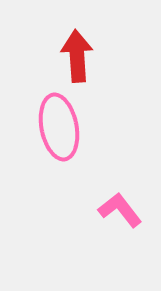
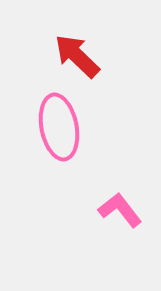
red arrow: rotated 42 degrees counterclockwise
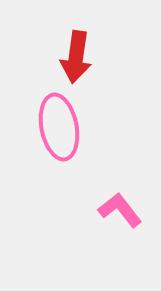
red arrow: moved 1 px left, 1 px down; rotated 126 degrees counterclockwise
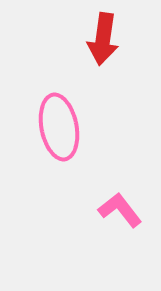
red arrow: moved 27 px right, 18 px up
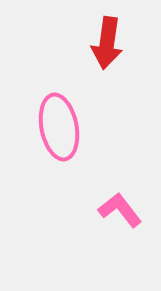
red arrow: moved 4 px right, 4 px down
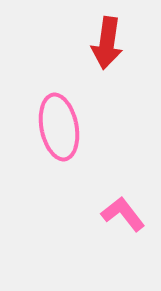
pink L-shape: moved 3 px right, 4 px down
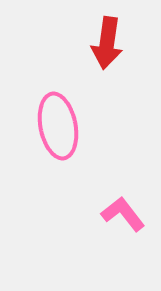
pink ellipse: moved 1 px left, 1 px up
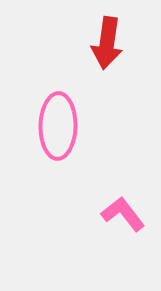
pink ellipse: rotated 12 degrees clockwise
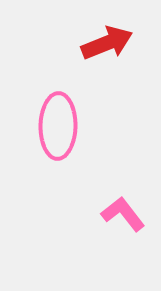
red arrow: rotated 120 degrees counterclockwise
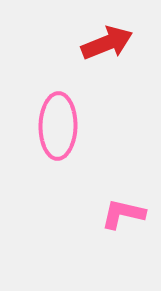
pink L-shape: rotated 39 degrees counterclockwise
